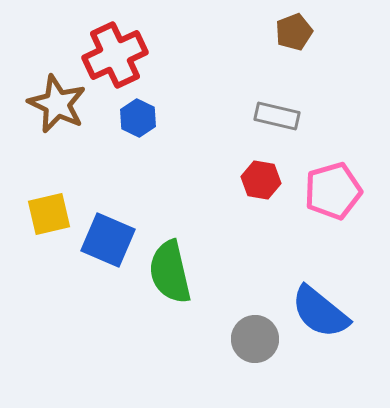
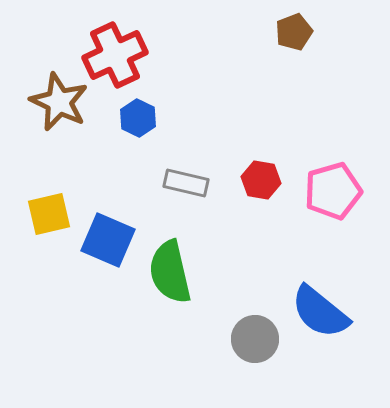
brown star: moved 2 px right, 2 px up
gray rectangle: moved 91 px left, 67 px down
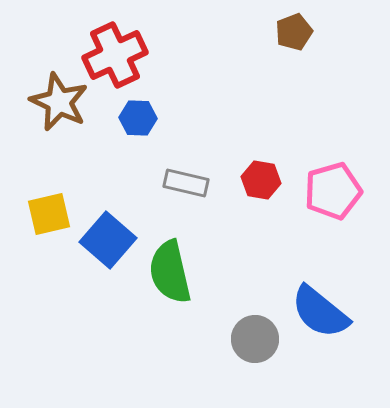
blue hexagon: rotated 24 degrees counterclockwise
blue square: rotated 18 degrees clockwise
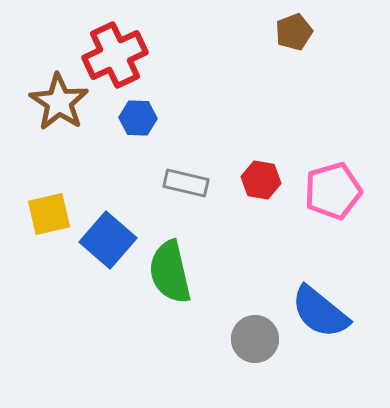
brown star: rotated 8 degrees clockwise
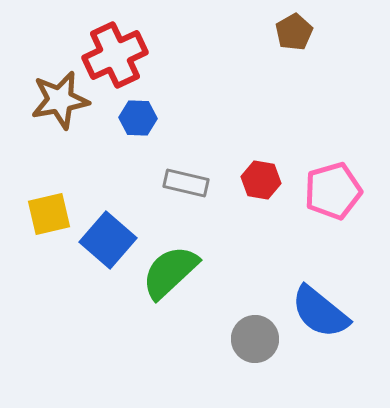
brown pentagon: rotated 9 degrees counterclockwise
brown star: moved 1 px right, 2 px up; rotated 28 degrees clockwise
green semicircle: rotated 60 degrees clockwise
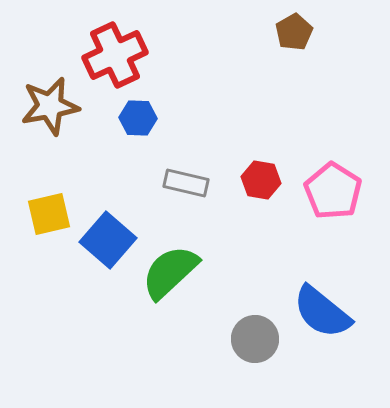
brown star: moved 10 px left, 6 px down
pink pentagon: rotated 24 degrees counterclockwise
blue semicircle: moved 2 px right
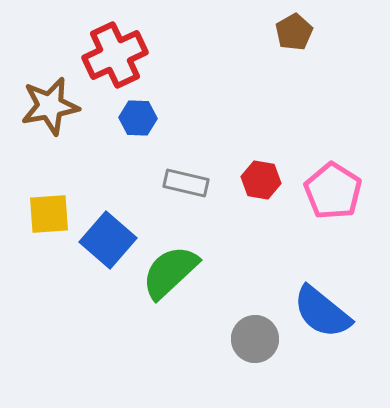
yellow square: rotated 9 degrees clockwise
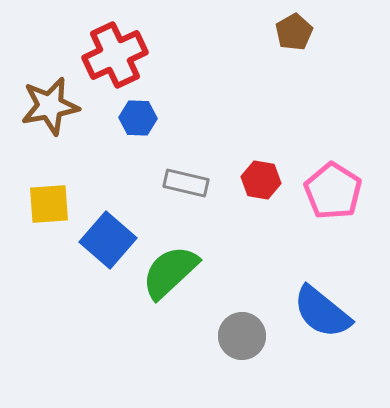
yellow square: moved 10 px up
gray circle: moved 13 px left, 3 px up
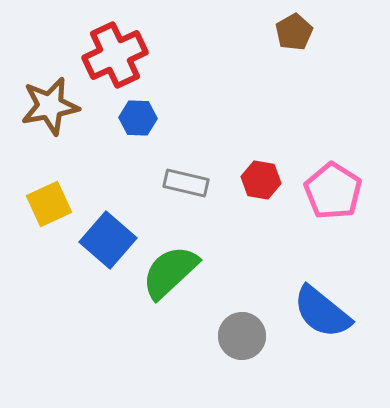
yellow square: rotated 21 degrees counterclockwise
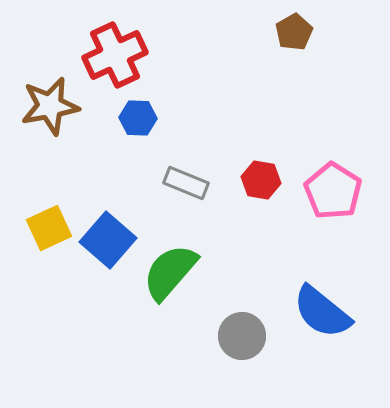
gray rectangle: rotated 9 degrees clockwise
yellow square: moved 24 px down
green semicircle: rotated 6 degrees counterclockwise
